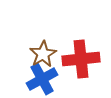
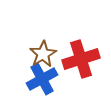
red cross: rotated 12 degrees counterclockwise
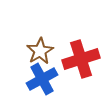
brown star: moved 3 px left, 3 px up
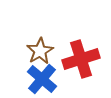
blue cross: rotated 20 degrees counterclockwise
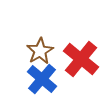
red cross: rotated 33 degrees counterclockwise
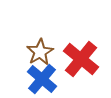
brown star: moved 1 px down
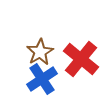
blue cross: rotated 16 degrees clockwise
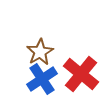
red cross: moved 15 px down
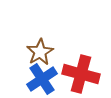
red cross: rotated 24 degrees counterclockwise
